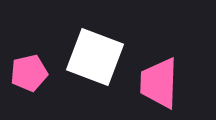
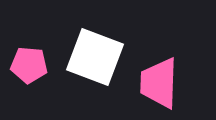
pink pentagon: moved 8 px up; rotated 18 degrees clockwise
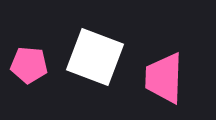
pink trapezoid: moved 5 px right, 5 px up
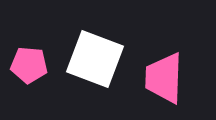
white square: moved 2 px down
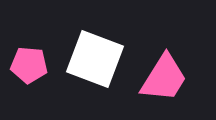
pink trapezoid: rotated 150 degrees counterclockwise
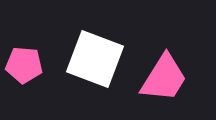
pink pentagon: moved 5 px left
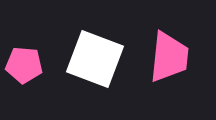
pink trapezoid: moved 5 px right, 21 px up; rotated 26 degrees counterclockwise
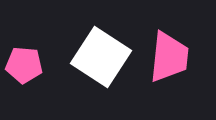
white square: moved 6 px right, 2 px up; rotated 12 degrees clockwise
